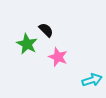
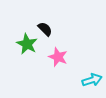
black semicircle: moved 1 px left, 1 px up
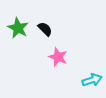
green star: moved 9 px left, 16 px up
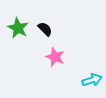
pink star: moved 3 px left
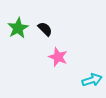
green star: rotated 15 degrees clockwise
pink star: moved 3 px right
